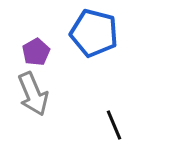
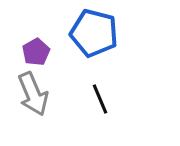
black line: moved 14 px left, 26 px up
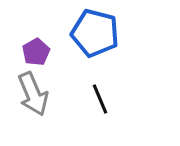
blue pentagon: moved 1 px right
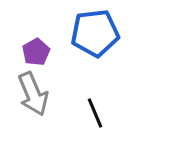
blue pentagon: rotated 21 degrees counterclockwise
black line: moved 5 px left, 14 px down
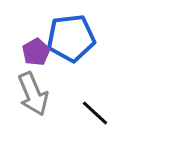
blue pentagon: moved 24 px left, 5 px down
black line: rotated 24 degrees counterclockwise
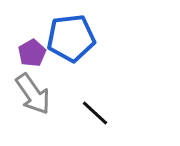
purple pentagon: moved 4 px left, 1 px down
gray arrow: rotated 12 degrees counterclockwise
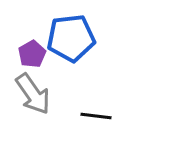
purple pentagon: moved 1 px down
black line: moved 1 px right, 3 px down; rotated 36 degrees counterclockwise
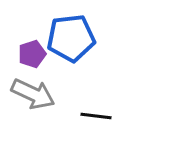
purple pentagon: rotated 12 degrees clockwise
gray arrow: rotated 30 degrees counterclockwise
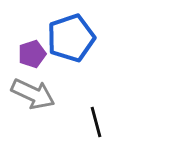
blue pentagon: rotated 12 degrees counterclockwise
black line: moved 6 px down; rotated 68 degrees clockwise
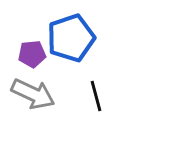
purple pentagon: rotated 12 degrees clockwise
black line: moved 26 px up
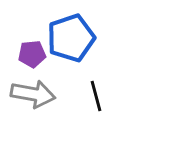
gray arrow: rotated 15 degrees counterclockwise
